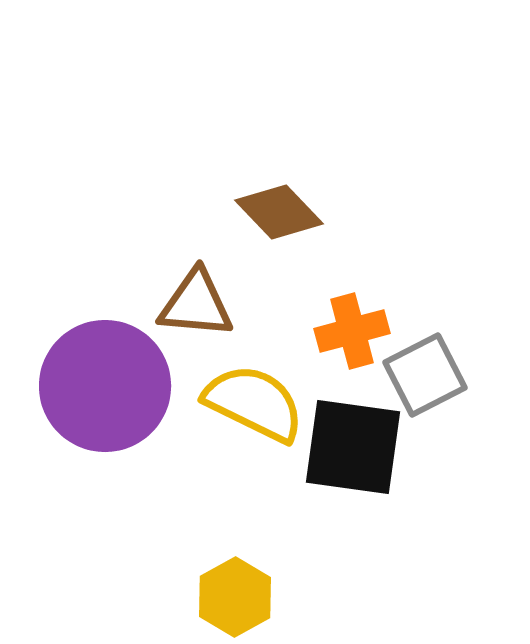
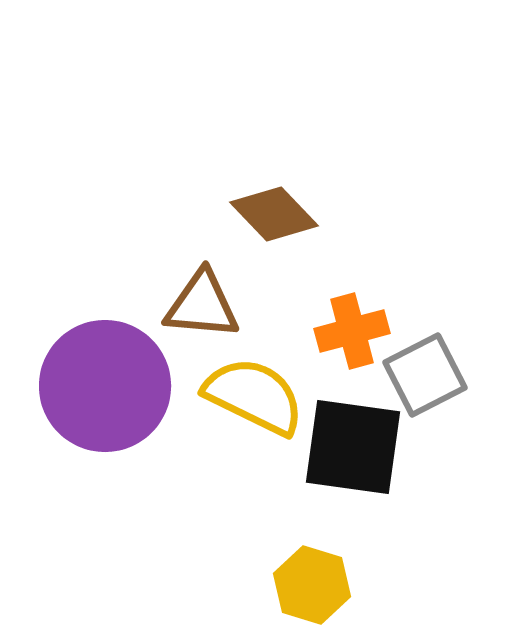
brown diamond: moved 5 px left, 2 px down
brown triangle: moved 6 px right, 1 px down
yellow semicircle: moved 7 px up
yellow hexagon: moved 77 px right, 12 px up; rotated 14 degrees counterclockwise
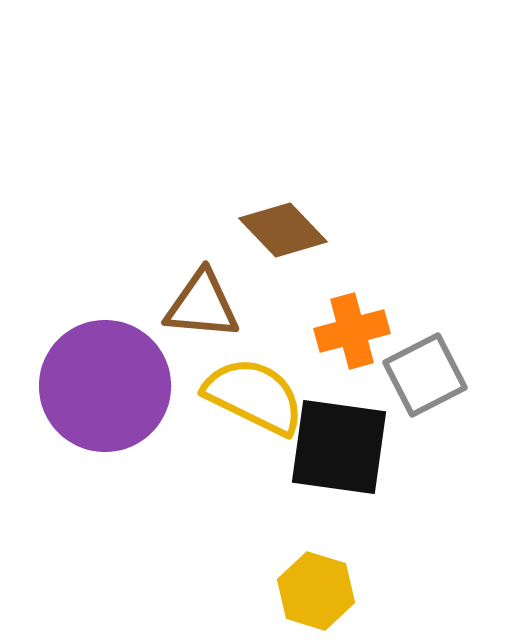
brown diamond: moved 9 px right, 16 px down
black square: moved 14 px left
yellow hexagon: moved 4 px right, 6 px down
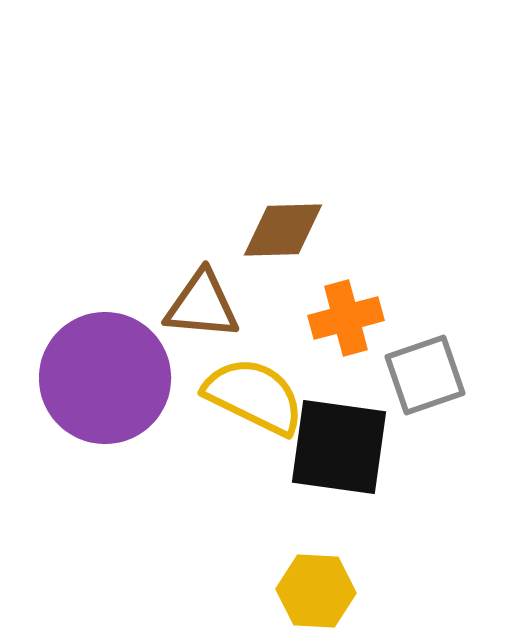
brown diamond: rotated 48 degrees counterclockwise
orange cross: moved 6 px left, 13 px up
gray square: rotated 8 degrees clockwise
purple circle: moved 8 px up
yellow hexagon: rotated 14 degrees counterclockwise
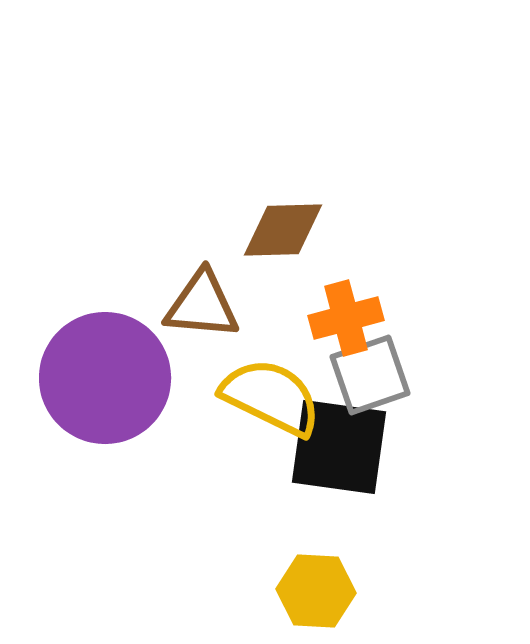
gray square: moved 55 px left
yellow semicircle: moved 17 px right, 1 px down
